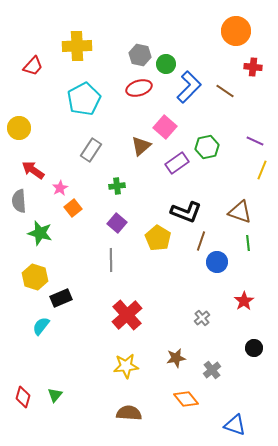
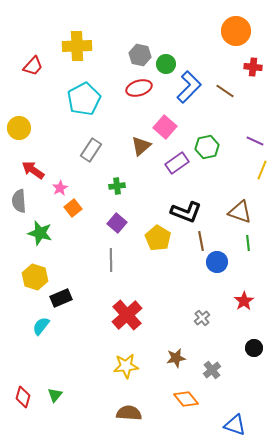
brown line at (201, 241): rotated 30 degrees counterclockwise
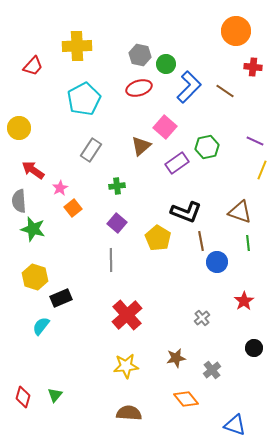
green star at (40, 233): moved 7 px left, 4 px up
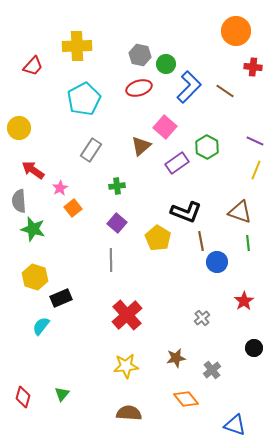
green hexagon at (207, 147): rotated 20 degrees counterclockwise
yellow line at (262, 170): moved 6 px left
green triangle at (55, 395): moved 7 px right, 1 px up
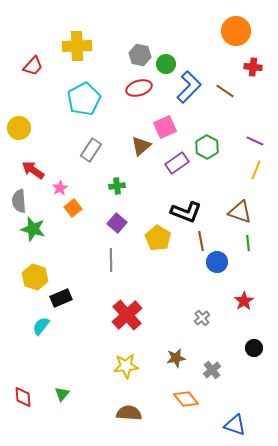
pink square at (165, 127): rotated 25 degrees clockwise
red diamond at (23, 397): rotated 20 degrees counterclockwise
